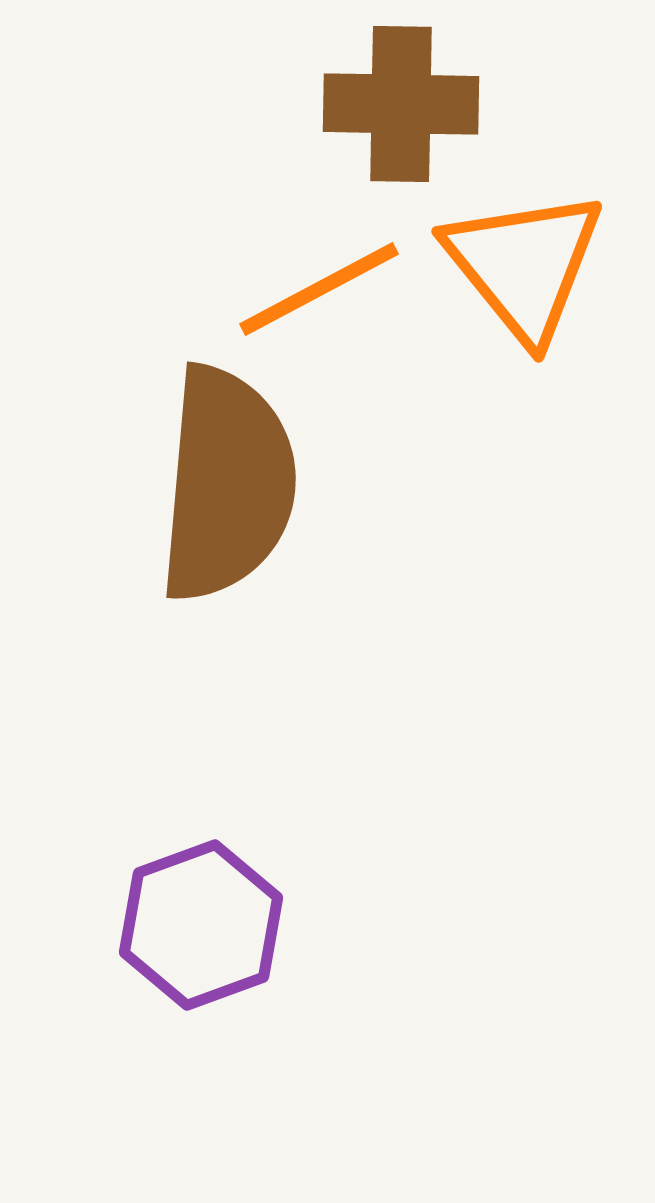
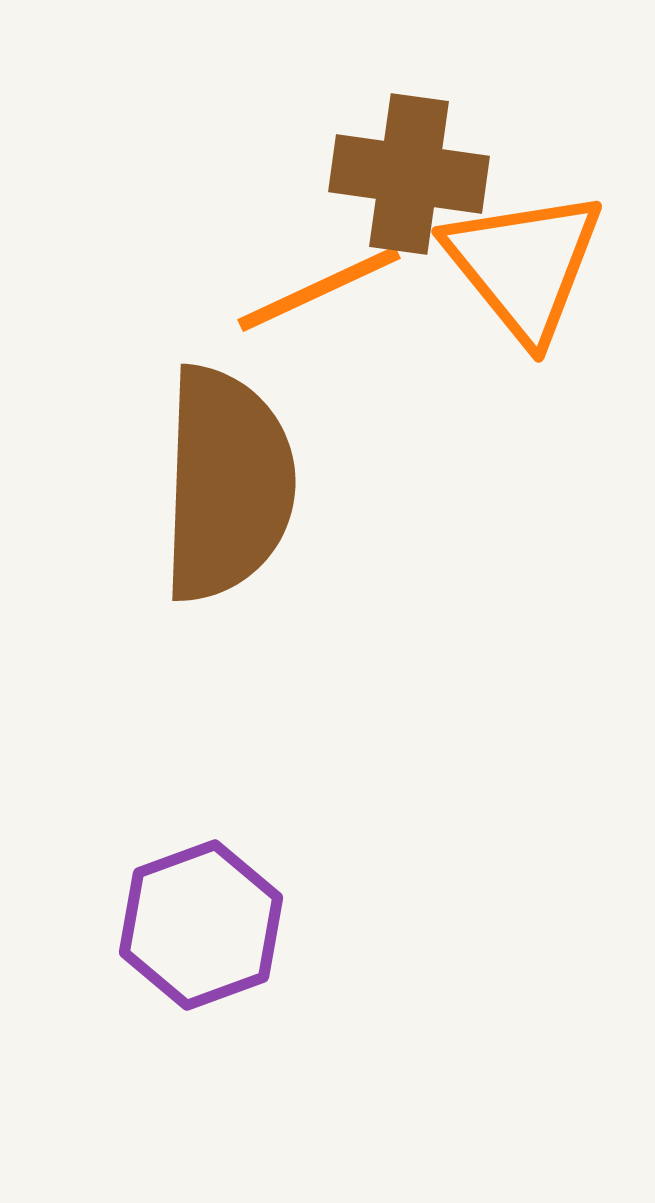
brown cross: moved 8 px right, 70 px down; rotated 7 degrees clockwise
orange line: rotated 3 degrees clockwise
brown semicircle: rotated 3 degrees counterclockwise
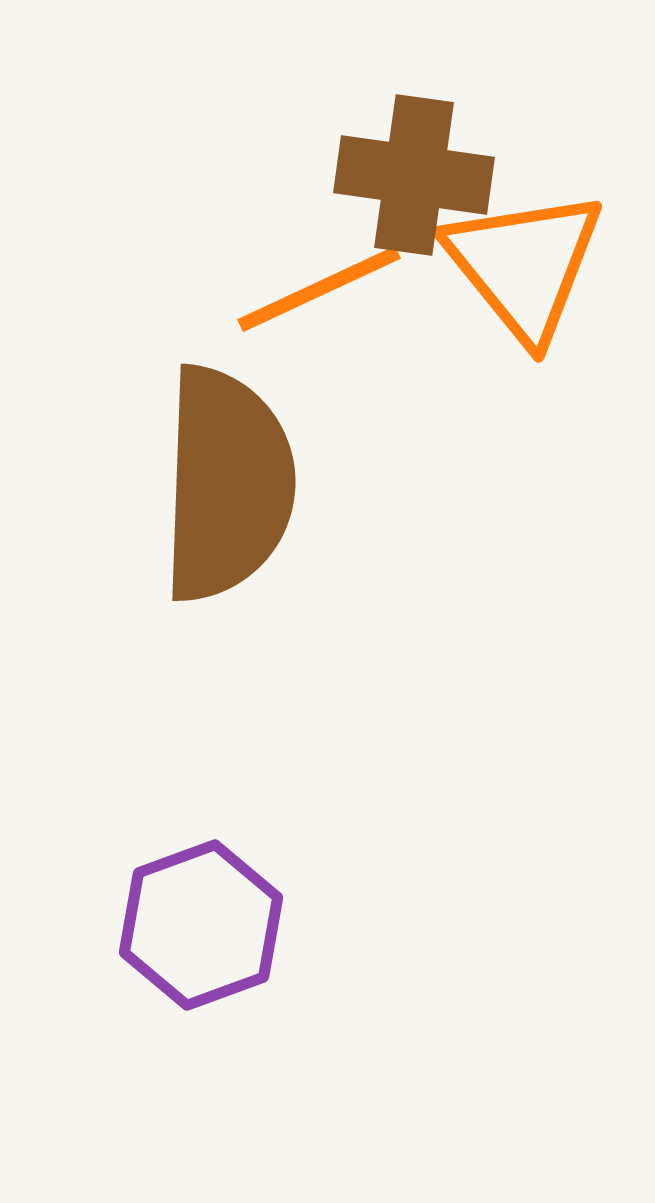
brown cross: moved 5 px right, 1 px down
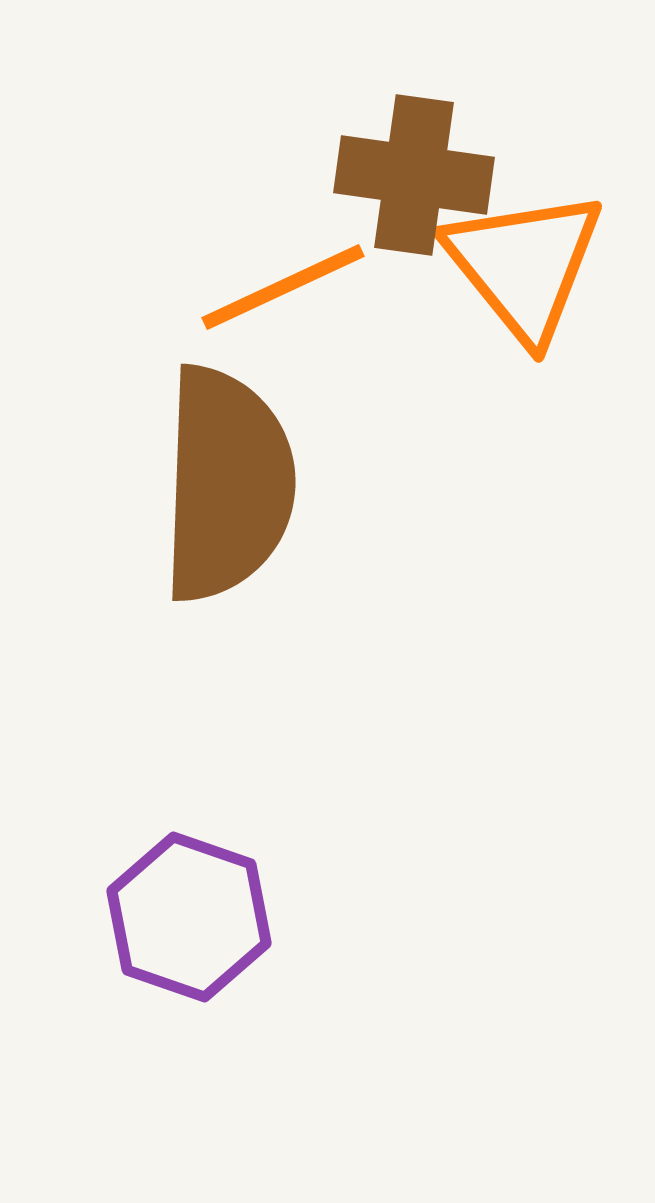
orange line: moved 36 px left, 2 px up
purple hexagon: moved 12 px left, 8 px up; rotated 21 degrees counterclockwise
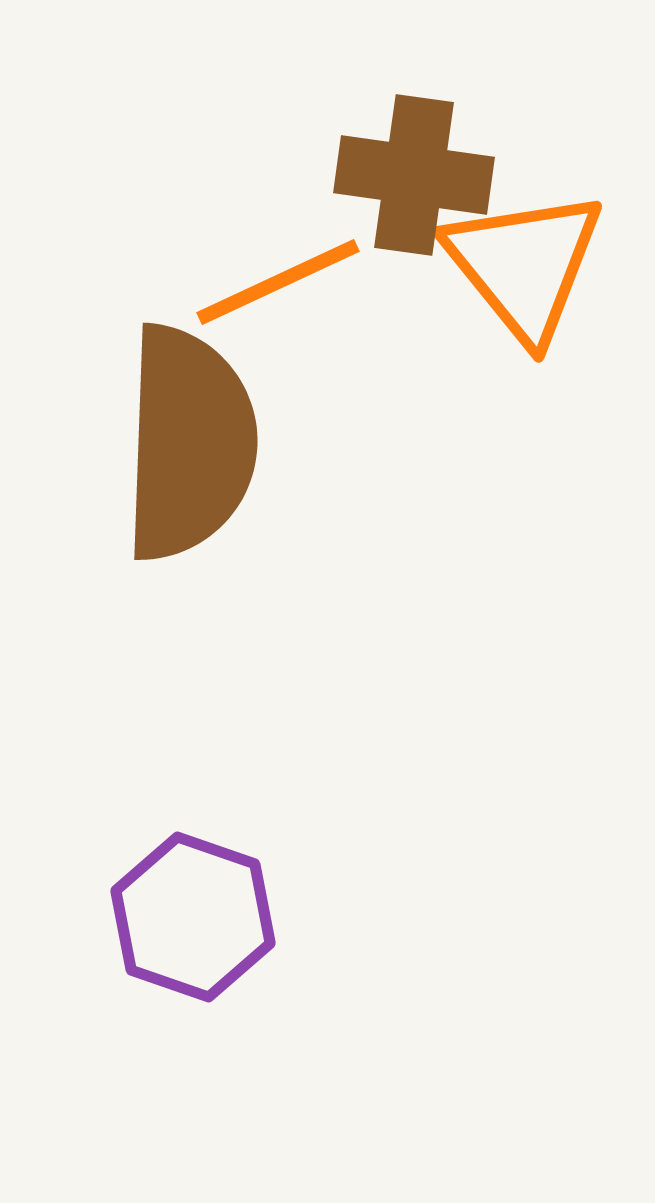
orange line: moved 5 px left, 5 px up
brown semicircle: moved 38 px left, 41 px up
purple hexagon: moved 4 px right
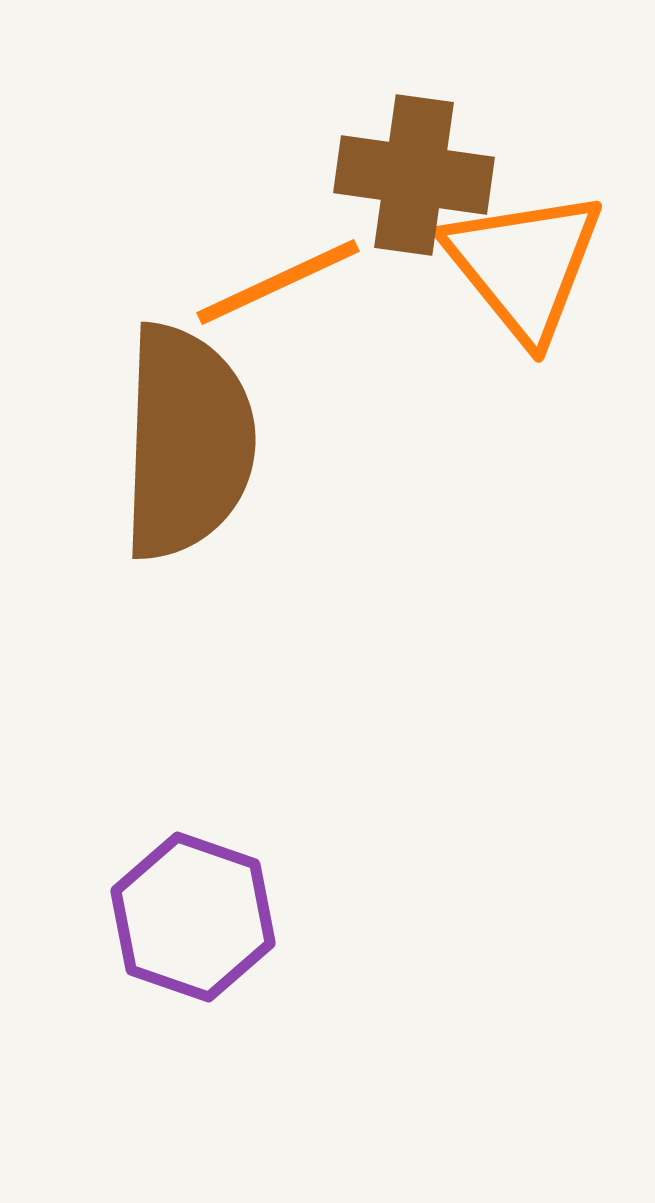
brown semicircle: moved 2 px left, 1 px up
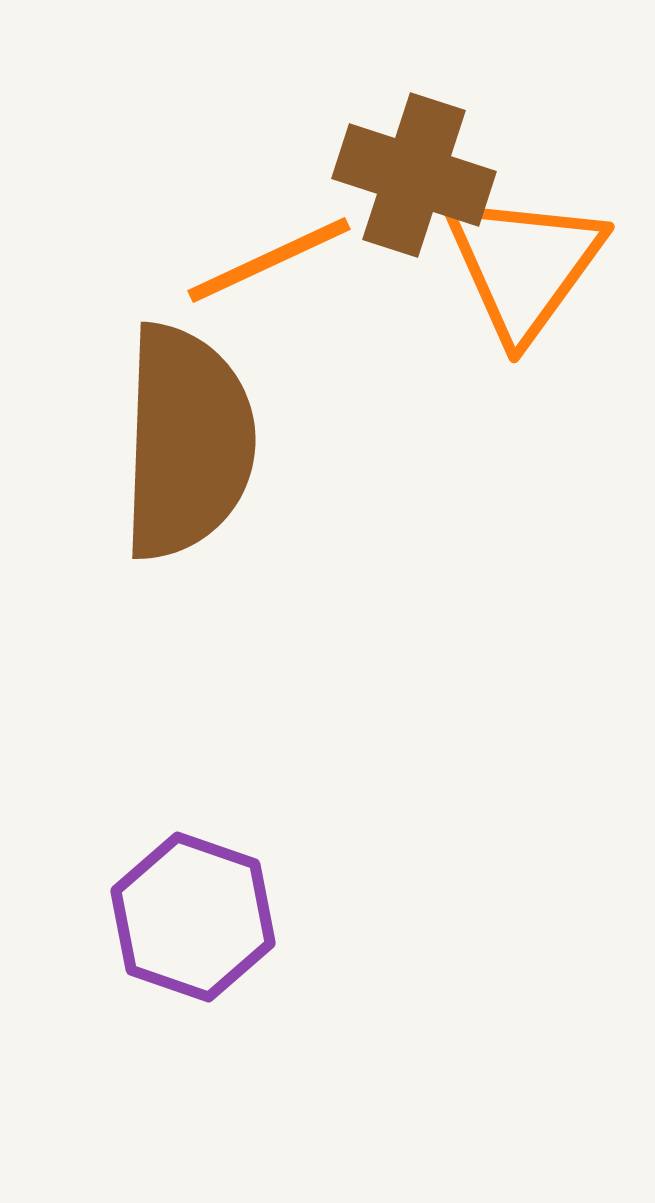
brown cross: rotated 10 degrees clockwise
orange triangle: rotated 15 degrees clockwise
orange line: moved 9 px left, 22 px up
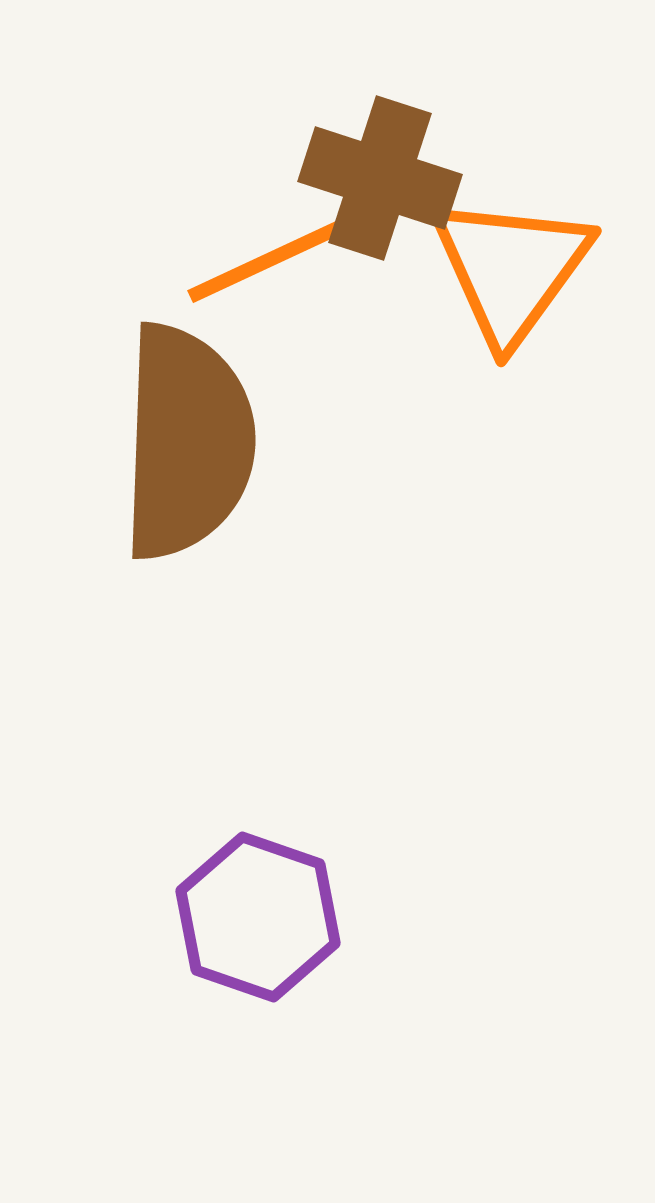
brown cross: moved 34 px left, 3 px down
orange triangle: moved 13 px left, 4 px down
purple hexagon: moved 65 px right
